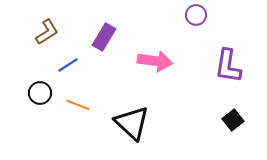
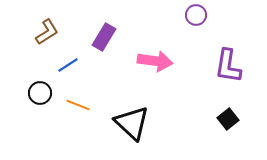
black square: moved 5 px left, 1 px up
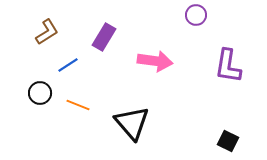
black square: moved 22 px down; rotated 25 degrees counterclockwise
black triangle: rotated 6 degrees clockwise
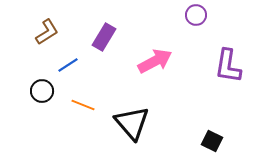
pink arrow: rotated 36 degrees counterclockwise
black circle: moved 2 px right, 2 px up
orange line: moved 5 px right
black square: moved 16 px left
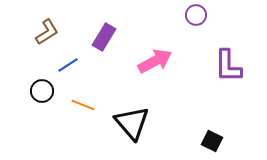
purple L-shape: rotated 9 degrees counterclockwise
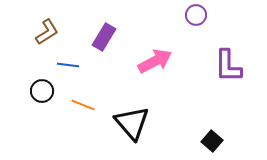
blue line: rotated 40 degrees clockwise
black square: rotated 15 degrees clockwise
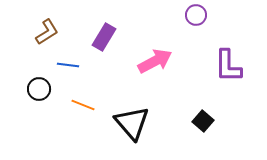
black circle: moved 3 px left, 2 px up
black square: moved 9 px left, 20 px up
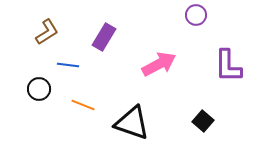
pink arrow: moved 4 px right, 3 px down
black triangle: rotated 30 degrees counterclockwise
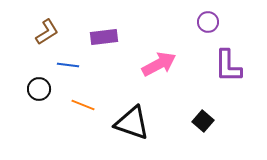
purple circle: moved 12 px right, 7 px down
purple rectangle: rotated 52 degrees clockwise
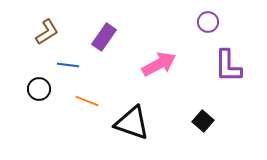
purple rectangle: rotated 48 degrees counterclockwise
orange line: moved 4 px right, 4 px up
